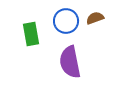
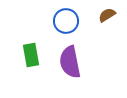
brown semicircle: moved 12 px right, 3 px up; rotated 12 degrees counterclockwise
green rectangle: moved 21 px down
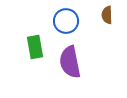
brown semicircle: rotated 60 degrees counterclockwise
green rectangle: moved 4 px right, 8 px up
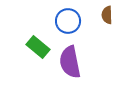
blue circle: moved 2 px right
green rectangle: moved 3 px right; rotated 40 degrees counterclockwise
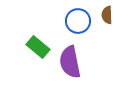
blue circle: moved 10 px right
